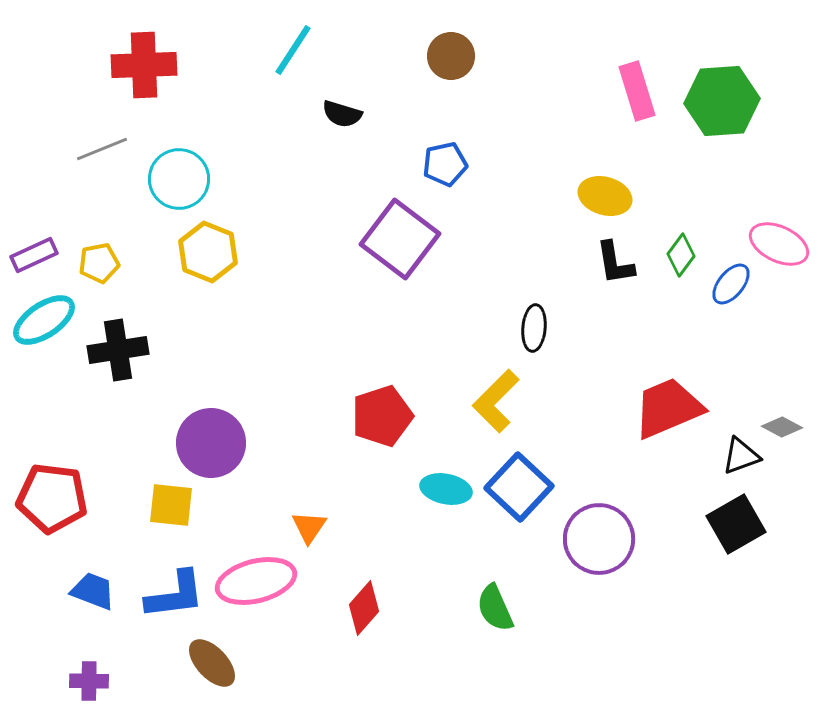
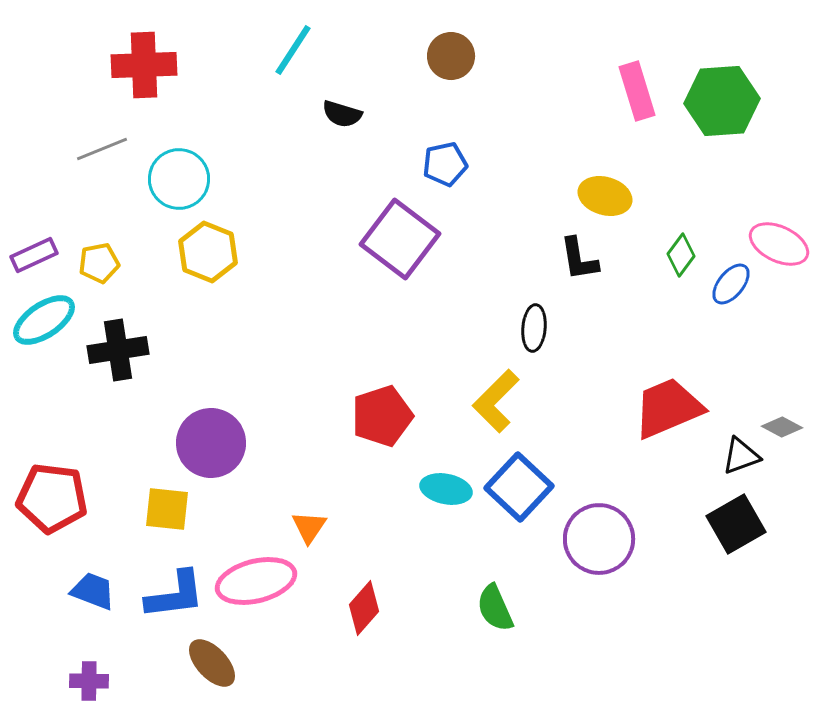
black L-shape at (615, 263): moved 36 px left, 4 px up
yellow square at (171, 505): moved 4 px left, 4 px down
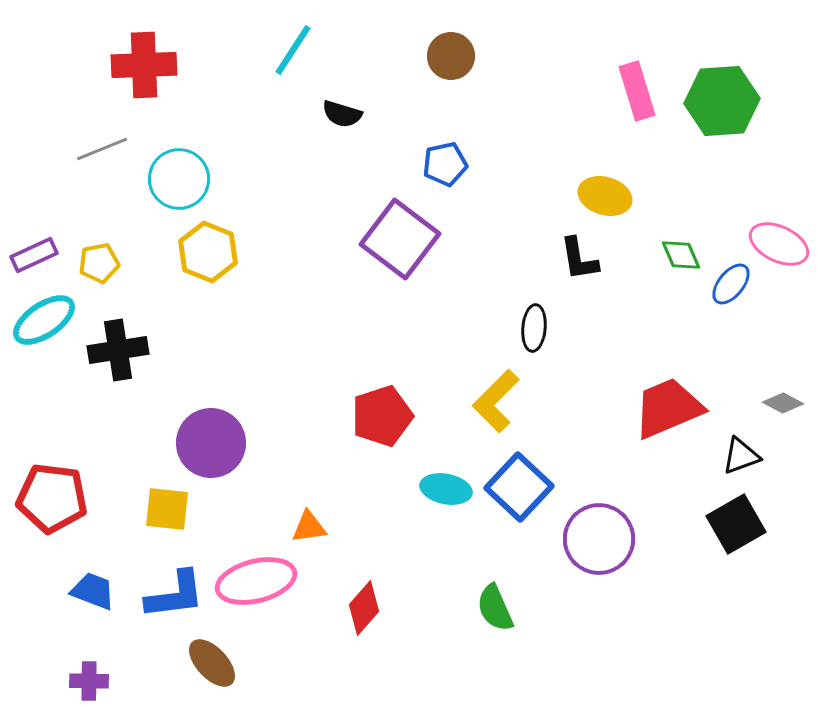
green diamond at (681, 255): rotated 60 degrees counterclockwise
gray diamond at (782, 427): moved 1 px right, 24 px up
orange triangle at (309, 527): rotated 48 degrees clockwise
